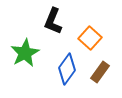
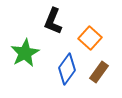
brown rectangle: moved 1 px left
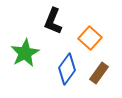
brown rectangle: moved 1 px down
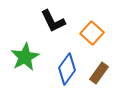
black L-shape: rotated 48 degrees counterclockwise
orange square: moved 2 px right, 5 px up
green star: moved 4 px down
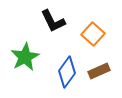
orange square: moved 1 px right, 1 px down
blue diamond: moved 3 px down
brown rectangle: moved 2 px up; rotated 30 degrees clockwise
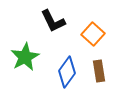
brown rectangle: rotated 75 degrees counterclockwise
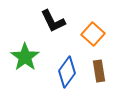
green star: rotated 8 degrees counterclockwise
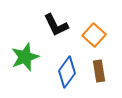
black L-shape: moved 3 px right, 4 px down
orange square: moved 1 px right, 1 px down
green star: rotated 16 degrees clockwise
